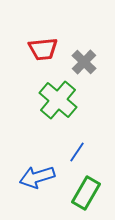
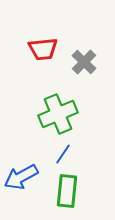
green cross: moved 14 px down; rotated 27 degrees clockwise
blue line: moved 14 px left, 2 px down
blue arrow: moved 16 px left; rotated 12 degrees counterclockwise
green rectangle: moved 19 px left, 2 px up; rotated 24 degrees counterclockwise
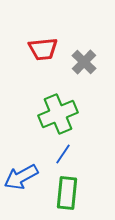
green rectangle: moved 2 px down
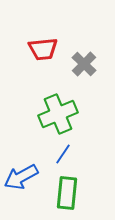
gray cross: moved 2 px down
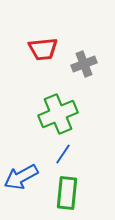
gray cross: rotated 25 degrees clockwise
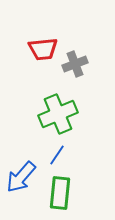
gray cross: moved 9 px left
blue line: moved 6 px left, 1 px down
blue arrow: rotated 20 degrees counterclockwise
green rectangle: moved 7 px left
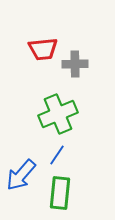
gray cross: rotated 20 degrees clockwise
blue arrow: moved 2 px up
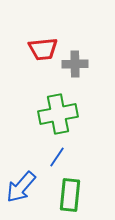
green cross: rotated 12 degrees clockwise
blue line: moved 2 px down
blue arrow: moved 12 px down
green rectangle: moved 10 px right, 2 px down
